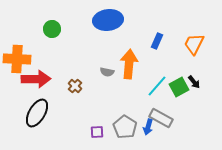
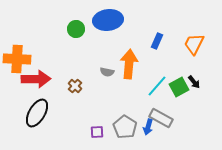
green circle: moved 24 px right
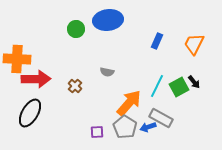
orange arrow: moved 39 px down; rotated 36 degrees clockwise
cyan line: rotated 15 degrees counterclockwise
black ellipse: moved 7 px left
blue arrow: rotated 56 degrees clockwise
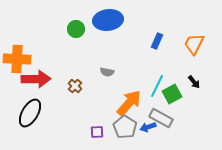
green square: moved 7 px left, 7 px down
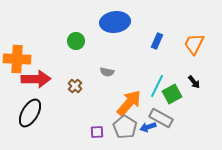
blue ellipse: moved 7 px right, 2 px down
green circle: moved 12 px down
